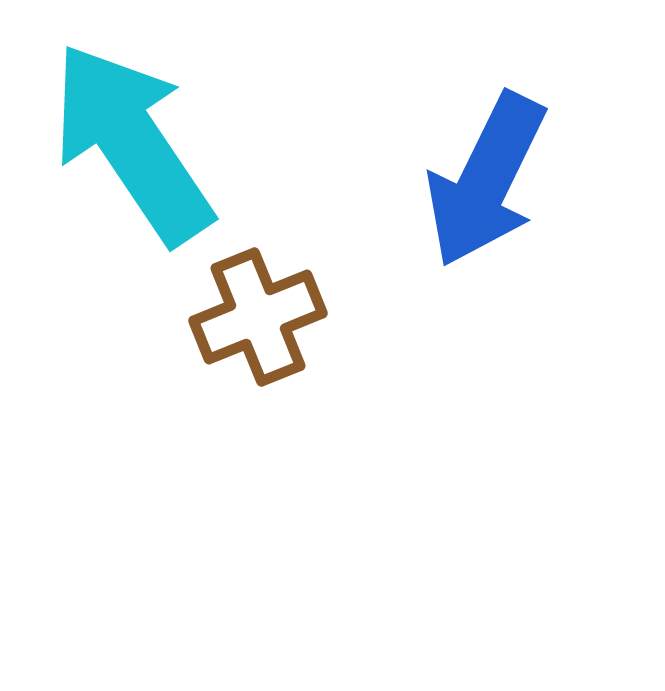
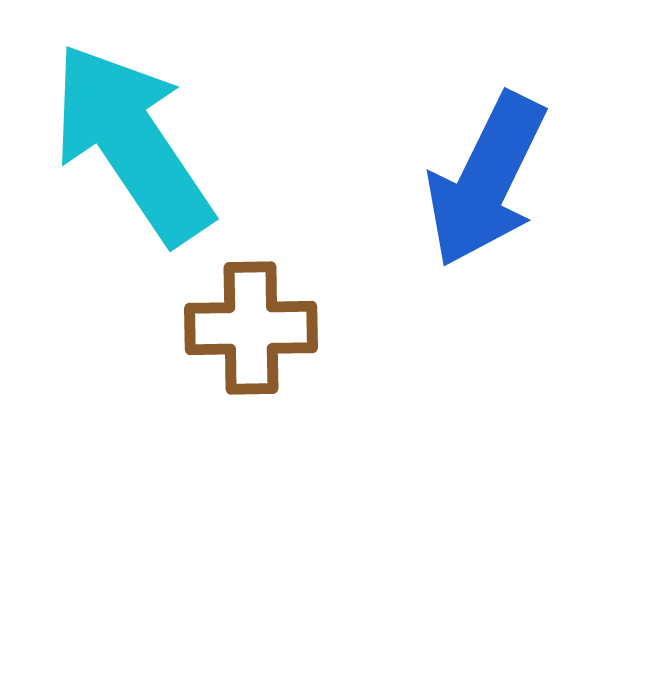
brown cross: moved 7 px left, 11 px down; rotated 21 degrees clockwise
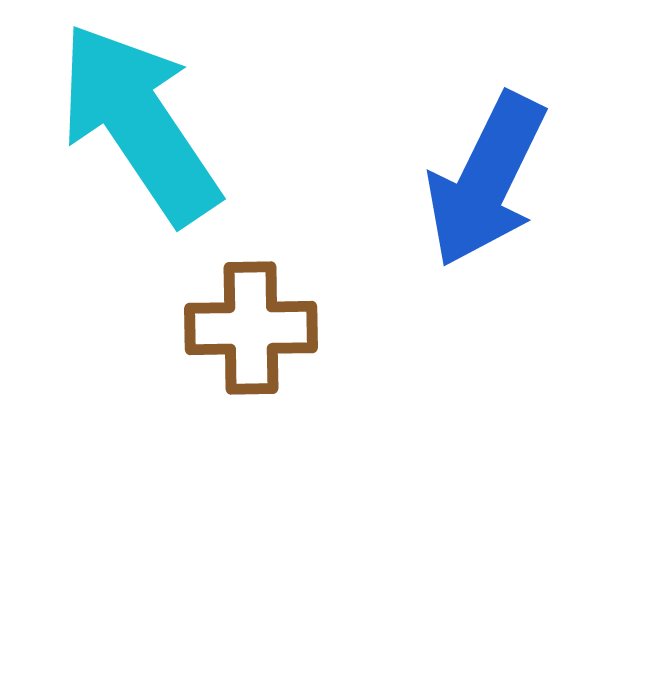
cyan arrow: moved 7 px right, 20 px up
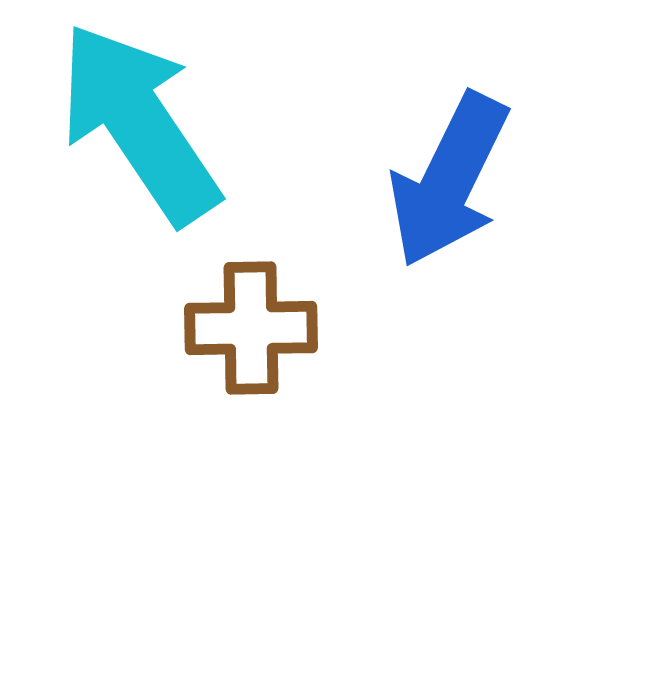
blue arrow: moved 37 px left
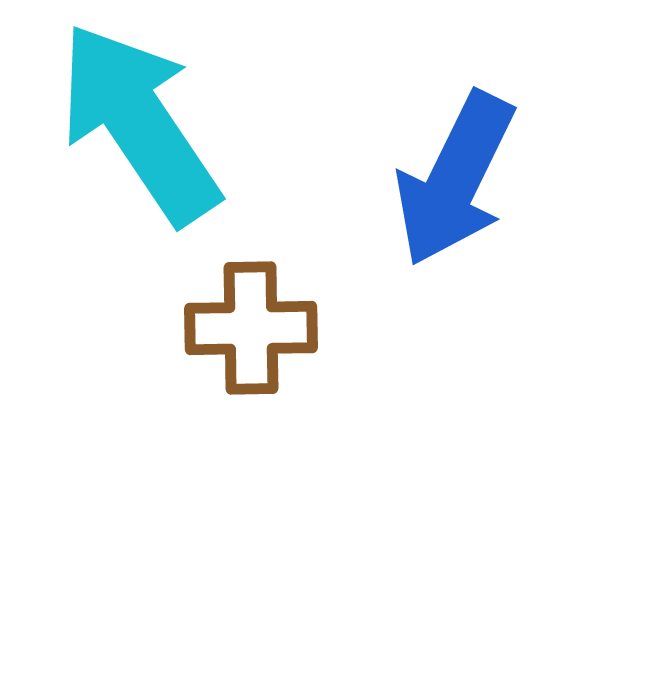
blue arrow: moved 6 px right, 1 px up
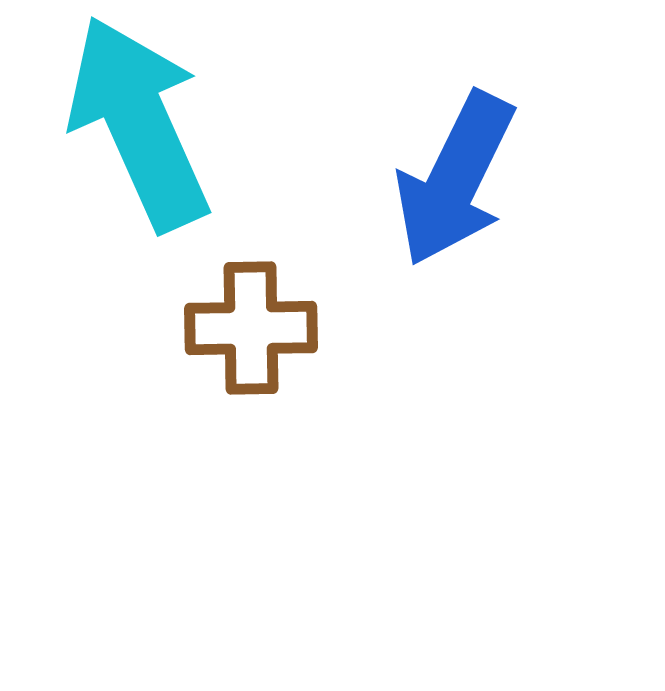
cyan arrow: rotated 10 degrees clockwise
